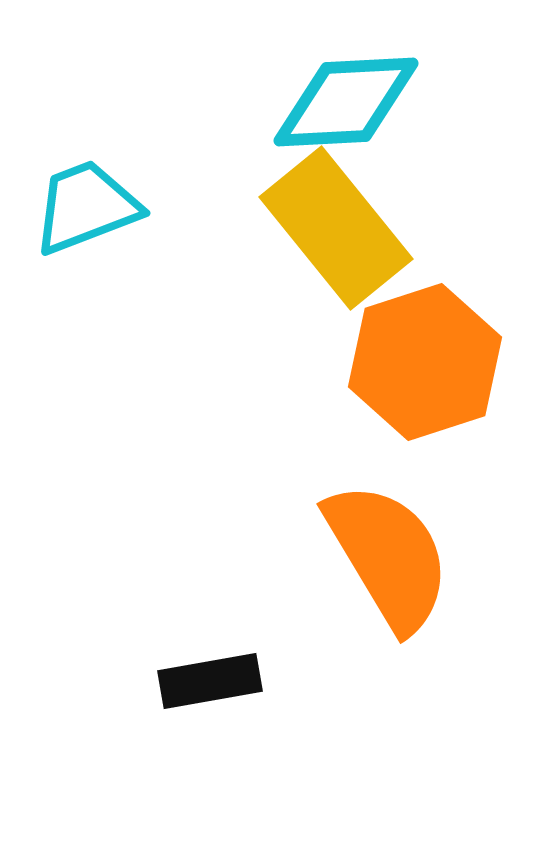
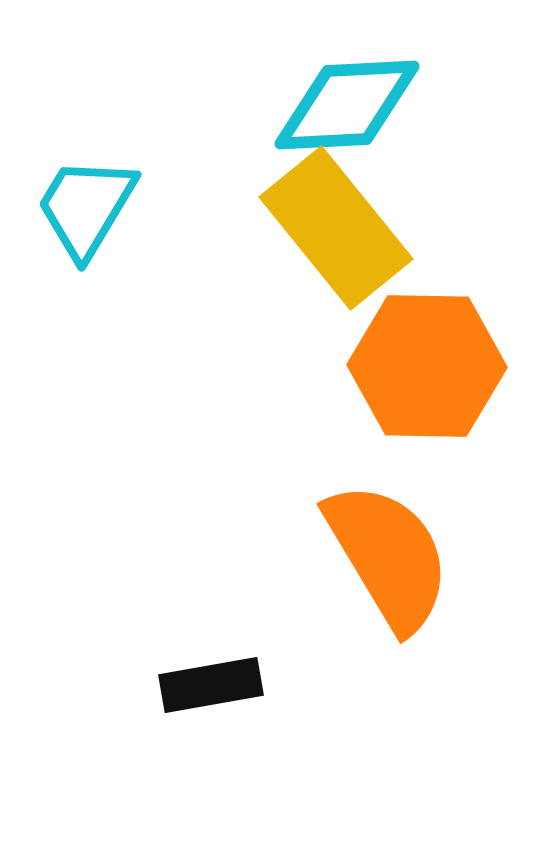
cyan diamond: moved 1 px right, 3 px down
cyan trapezoid: rotated 38 degrees counterclockwise
orange hexagon: moved 2 px right, 4 px down; rotated 19 degrees clockwise
black rectangle: moved 1 px right, 4 px down
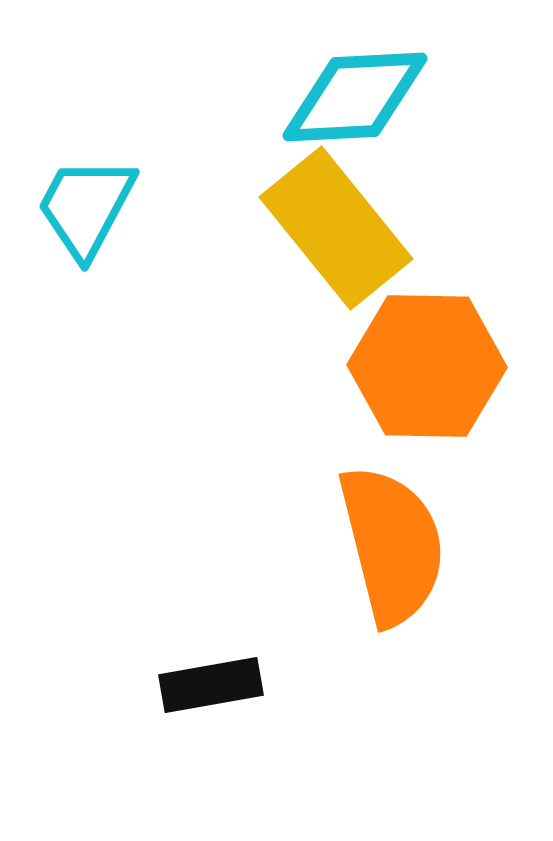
cyan diamond: moved 8 px right, 8 px up
cyan trapezoid: rotated 3 degrees counterclockwise
orange semicircle: moved 4 px right, 11 px up; rotated 17 degrees clockwise
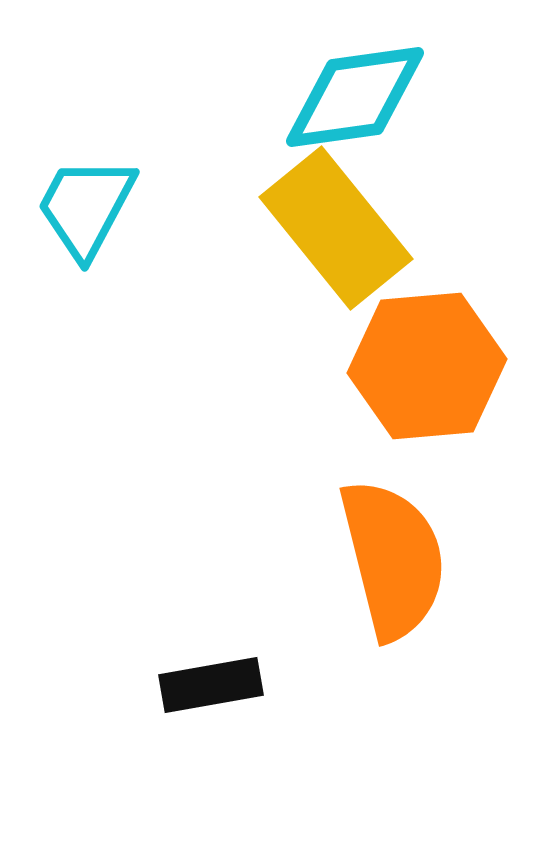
cyan diamond: rotated 5 degrees counterclockwise
orange hexagon: rotated 6 degrees counterclockwise
orange semicircle: moved 1 px right, 14 px down
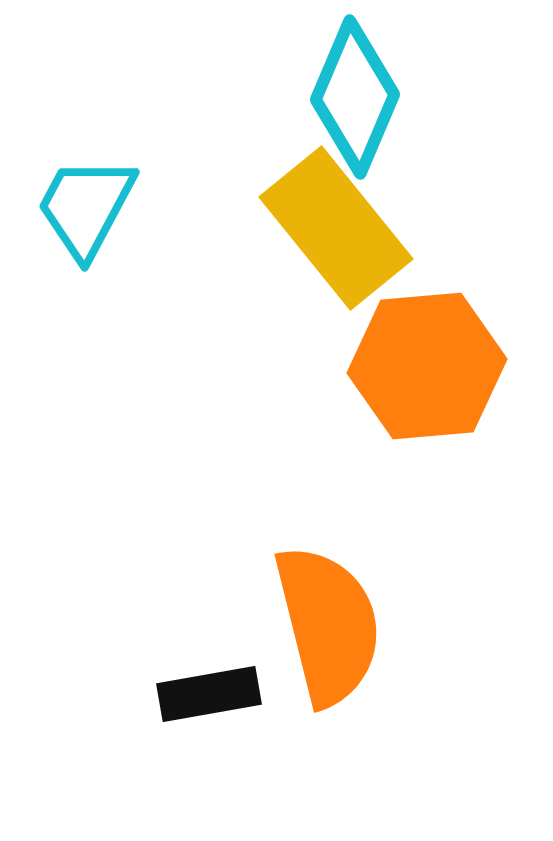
cyan diamond: rotated 59 degrees counterclockwise
orange semicircle: moved 65 px left, 66 px down
black rectangle: moved 2 px left, 9 px down
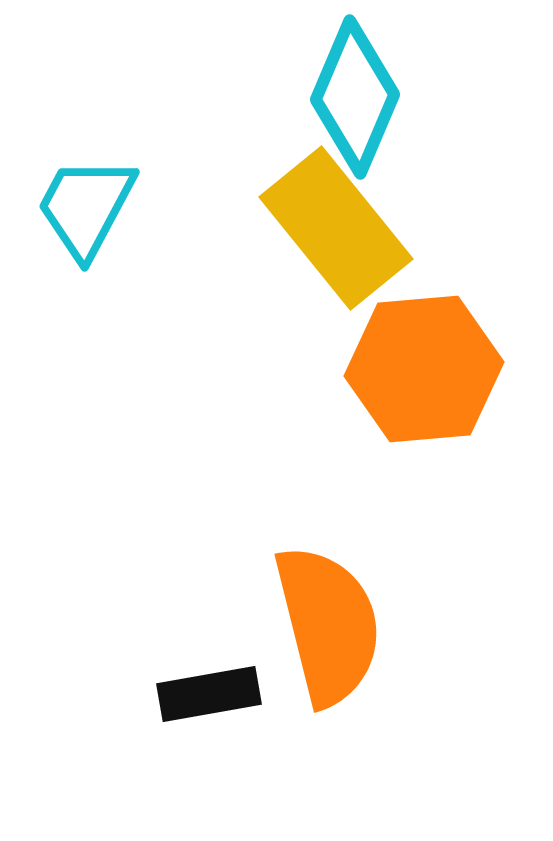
orange hexagon: moved 3 px left, 3 px down
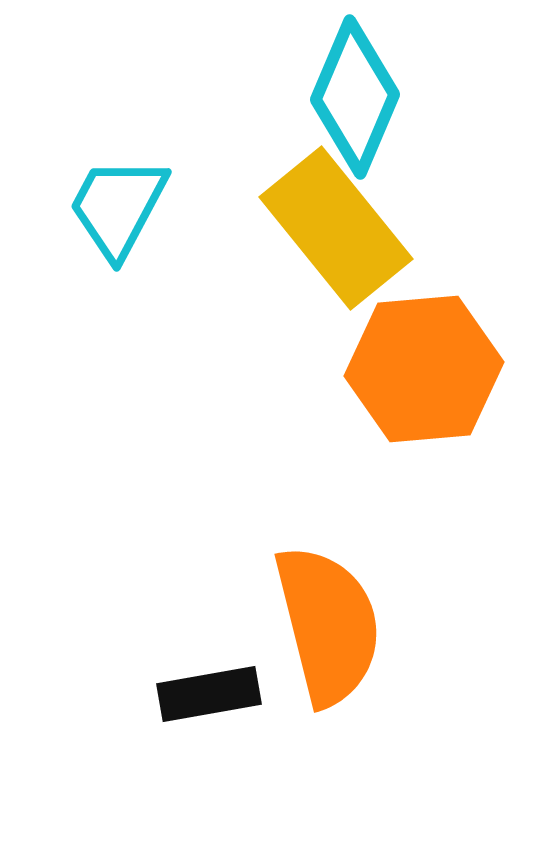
cyan trapezoid: moved 32 px right
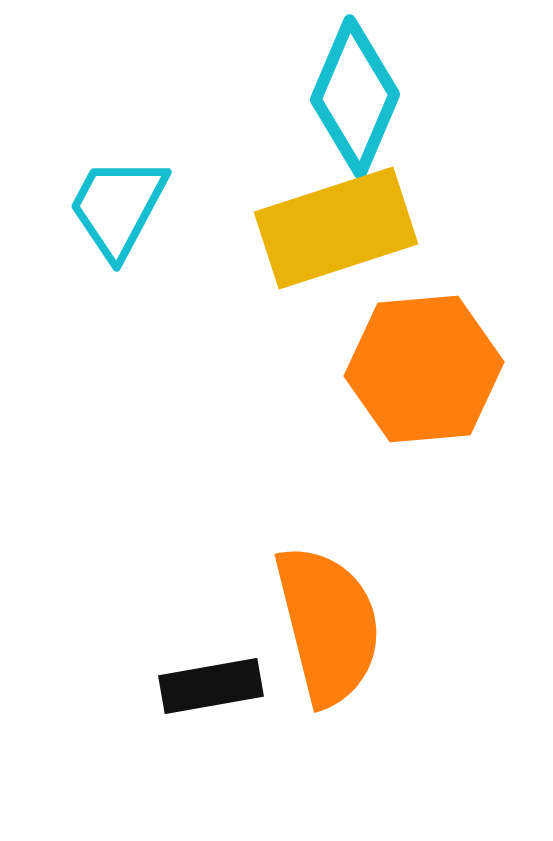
yellow rectangle: rotated 69 degrees counterclockwise
black rectangle: moved 2 px right, 8 px up
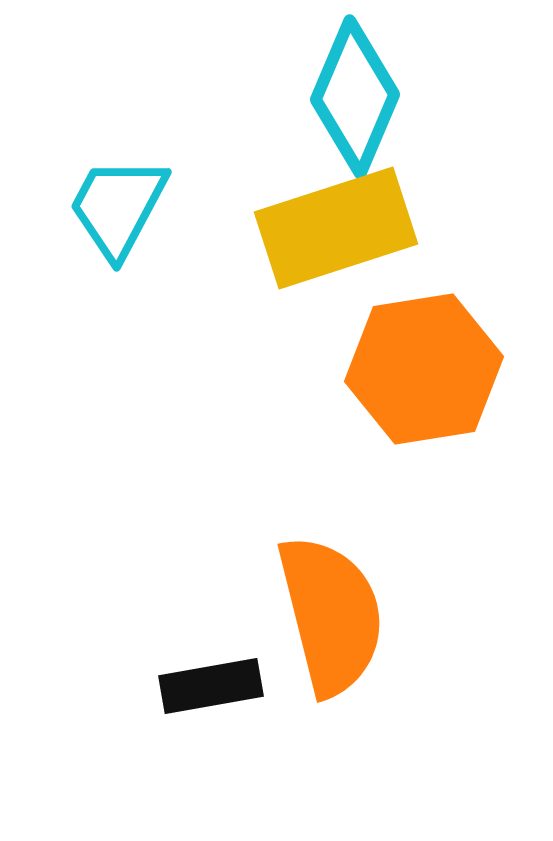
orange hexagon: rotated 4 degrees counterclockwise
orange semicircle: moved 3 px right, 10 px up
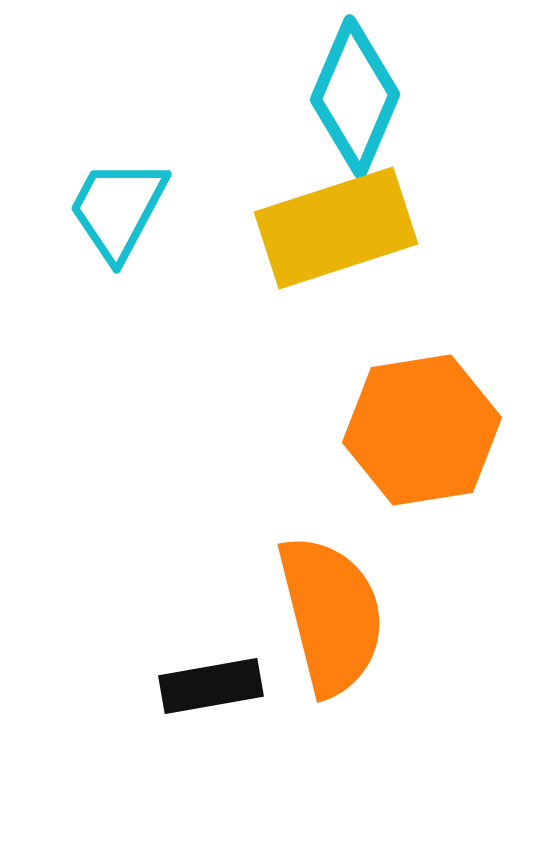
cyan trapezoid: moved 2 px down
orange hexagon: moved 2 px left, 61 px down
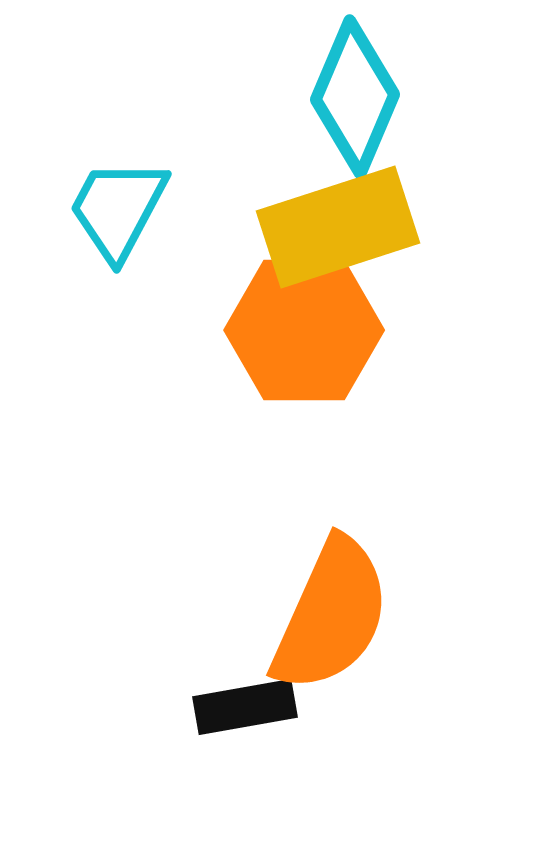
yellow rectangle: moved 2 px right, 1 px up
orange hexagon: moved 118 px left, 100 px up; rotated 9 degrees clockwise
orange semicircle: rotated 38 degrees clockwise
black rectangle: moved 34 px right, 21 px down
